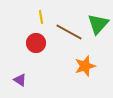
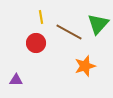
purple triangle: moved 4 px left; rotated 32 degrees counterclockwise
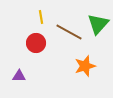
purple triangle: moved 3 px right, 4 px up
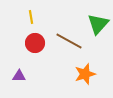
yellow line: moved 10 px left
brown line: moved 9 px down
red circle: moved 1 px left
orange star: moved 8 px down
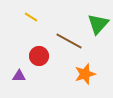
yellow line: rotated 48 degrees counterclockwise
red circle: moved 4 px right, 13 px down
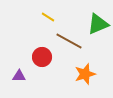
yellow line: moved 17 px right
green triangle: rotated 25 degrees clockwise
red circle: moved 3 px right, 1 px down
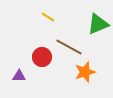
brown line: moved 6 px down
orange star: moved 2 px up
